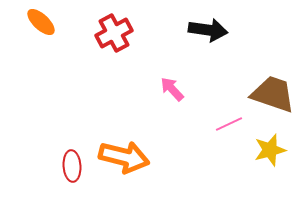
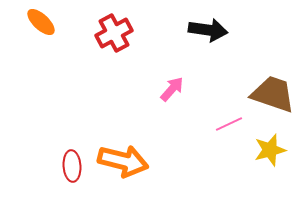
pink arrow: rotated 84 degrees clockwise
orange arrow: moved 1 px left, 4 px down
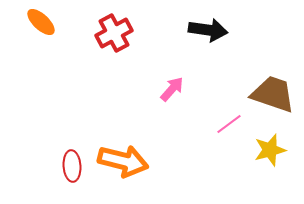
pink line: rotated 12 degrees counterclockwise
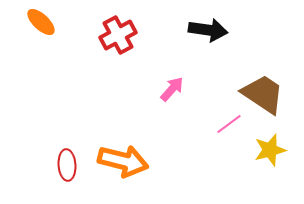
red cross: moved 4 px right, 2 px down
brown trapezoid: moved 10 px left; rotated 15 degrees clockwise
red ellipse: moved 5 px left, 1 px up
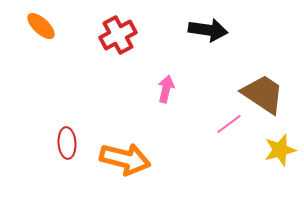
orange ellipse: moved 4 px down
pink arrow: moved 6 px left; rotated 28 degrees counterclockwise
yellow star: moved 10 px right
orange arrow: moved 2 px right, 2 px up
red ellipse: moved 22 px up
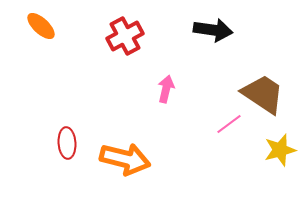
black arrow: moved 5 px right
red cross: moved 7 px right, 1 px down
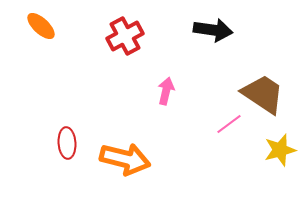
pink arrow: moved 2 px down
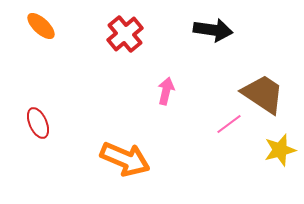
red cross: moved 2 px up; rotated 12 degrees counterclockwise
red ellipse: moved 29 px left, 20 px up; rotated 20 degrees counterclockwise
orange arrow: rotated 9 degrees clockwise
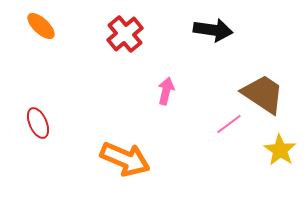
yellow star: rotated 24 degrees counterclockwise
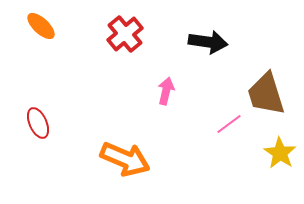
black arrow: moved 5 px left, 12 px down
brown trapezoid: moved 3 px right; rotated 141 degrees counterclockwise
yellow star: moved 3 px down
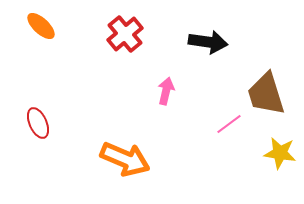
yellow star: rotated 24 degrees counterclockwise
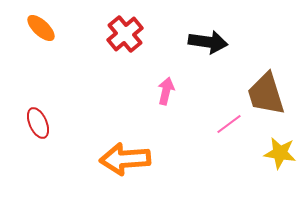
orange ellipse: moved 2 px down
orange arrow: rotated 153 degrees clockwise
